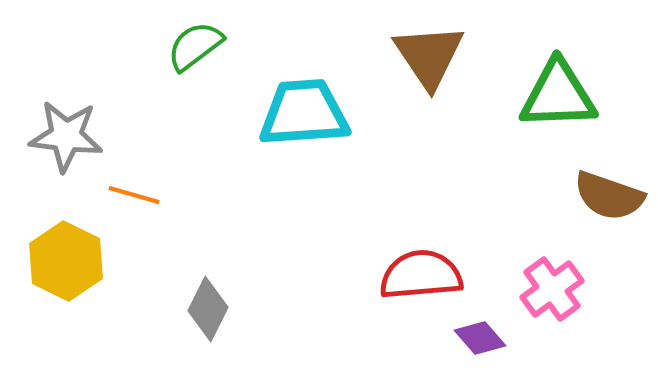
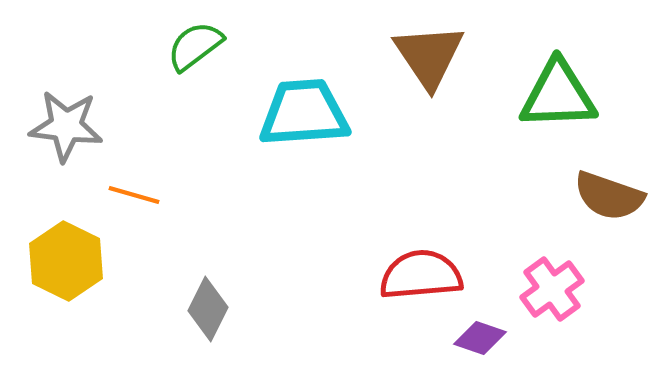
gray star: moved 10 px up
purple diamond: rotated 30 degrees counterclockwise
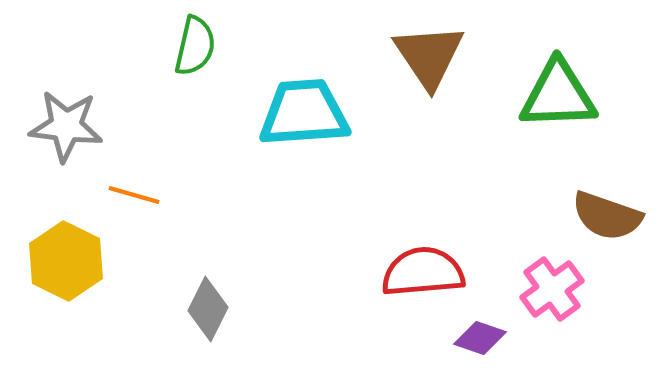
green semicircle: rotated 140 degrees clockwise
brown semicircle: moved 2 px left, 20 px down
red semicircle: moved 2 px right, 3 px up
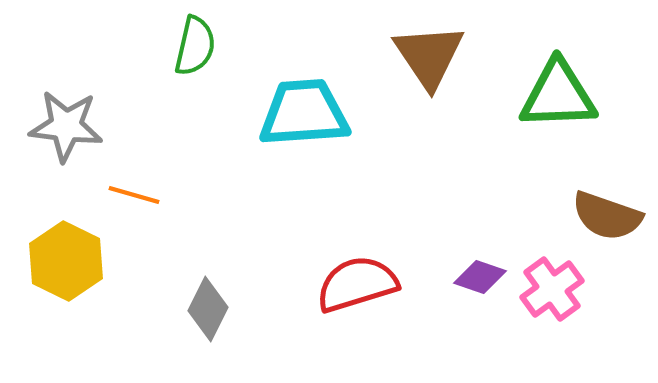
red semicircle: moved 66 px left, 12 px down; rotated 12 degrees counterclockwise
purple diamond: moved 61 px up
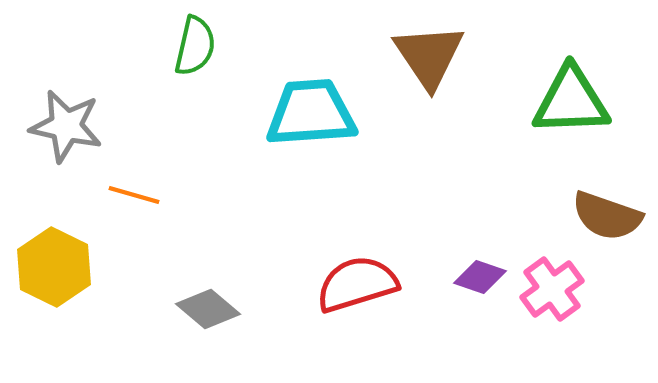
green triangle: moved 13 px right, 6 px down
cyan trapezoid: moved 7 px right
gray star: rotated 6 degrees clockwise
yellow hexagon: moved 12 px left, 6 px down
gray diamond: rotated 76 degrees counterclockwise
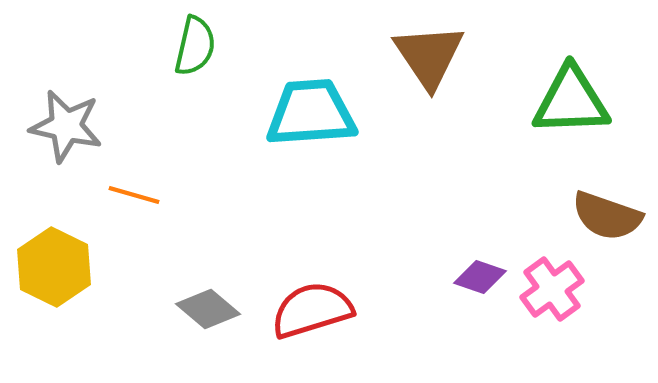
red semicircle: moved 45 px left, 26 px down
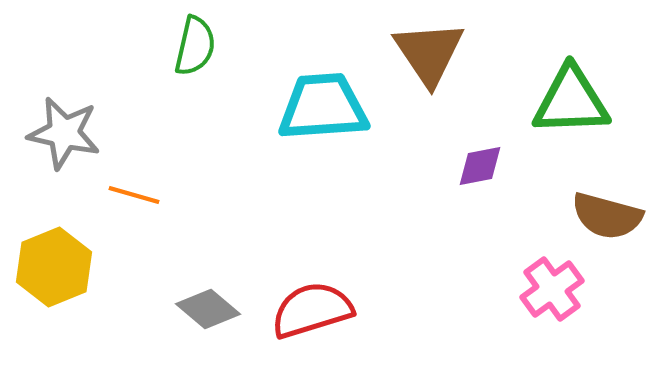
brown triangle: moved 3 px up
cyan trapezoid: moved 12 px right, 6 px up
gray star: moved 2 px left, 7 px down
brown semicircle: rotated 4 degrees counterclockwise
yellow hexagon: rotated 12 degrees clockwise
purple diamond: moved 111 px up; rotated 30 degrees counterclockwise
